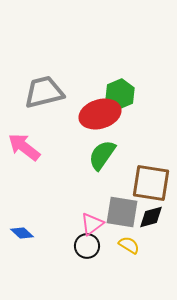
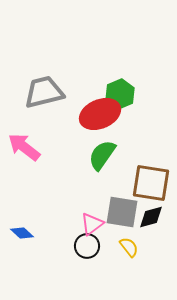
red ellipse: rotated 6 degrees counterclockwise
yellow semicircle: moved 2 px down; rotated 20 degrees clockwise
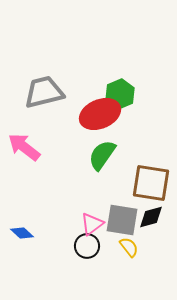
gray square: moved 8 px down
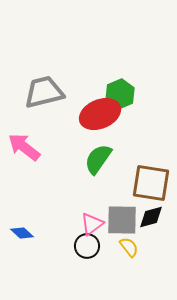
green semicircle: moved 4 px left, 4 px down
gray square: rotated 8 degrees counterclockwise
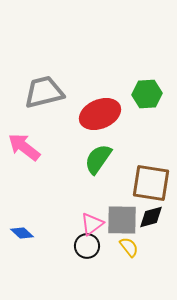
green hexagon: moved 27 px right; rotated 20 degrees clockwise
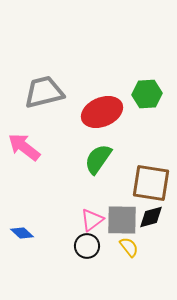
red ellipse: moved 2 px right, 2 px up
pink triangle: moved 4 px up
